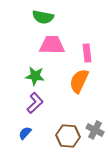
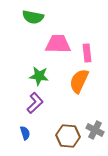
green semicircle: moved 10 px left
pink trapezoid: moved 6 px right, 1 px up
green star: moved 4 px right
blue semicircle: rotated 120 degrees clockwise
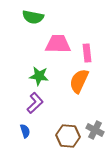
blue semicircle: moved 2 px up
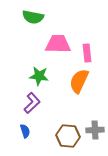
purple L-shape: moved 3 px left
gray cross: rotated 30 degrees counterclockwise
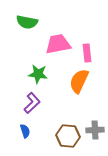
green semicircle: moved 6 px left, 5 px down
pink trapezoid: rotated 12 degrees counterclockwise
green star: moved 1 px left, 2 px up
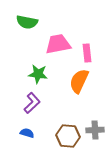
blue semicircle: moved 2 px right, 2 px down; rotated 56 degrees counterclockwise
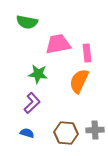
brown hexagon: moved 2 px left, 3 px up
